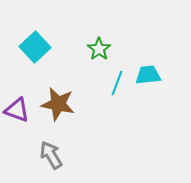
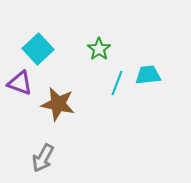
cyan square: moved 3 px right, 2 px down
purple triangle: moved 3 px right, 27 px up
gray arrow: moved 8 px left, 3 px down; rotated 120 degrees counterclockwise
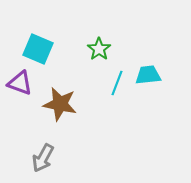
cyan square: rotated 24 degrees counterclockwise
brown star: moved 2 px right
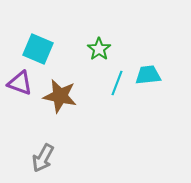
brown star: moved 8 px up
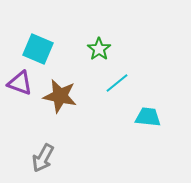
cyan trapezoid: moved 42 px down; rotated 12 degrees clockwise
cyan line: rotated 30 degrees clockwise
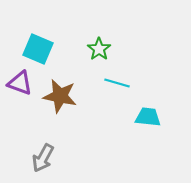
cyan line: rotated 55 degrees clockwise
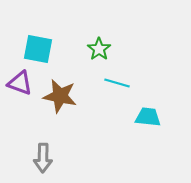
cyan square: rotated 12 degrees counterclockwise
gray arrow: rotated 28 degrees counterclockwise
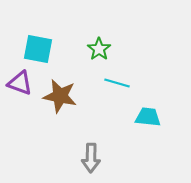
gray arrow: moved 48 px right
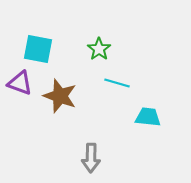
brown star: rotated 8 degrees clockwise
